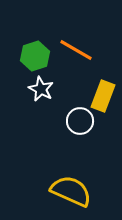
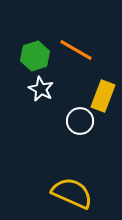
yellow semicircle: moved 1 px right, 2 px down
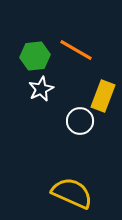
green hexagon: rotated 12 degrees clockwise
white star: rotated 20 degrees clockwise
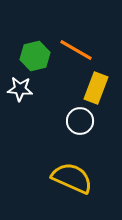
green hexagon: rotated 8 degrees counterclockwise
white star: moved 21 px left; rotated 30 degrees clockwise
yellow rectangle: moved 7 px left, 8 px up
yellow semicircle: moved 15 px up
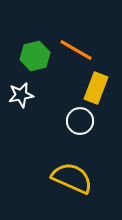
white star: moved 1 px right, 6 px down; rotated 15 degrees counterclockwise
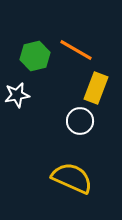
white star: moved 4 px left
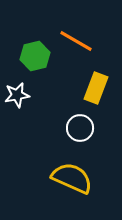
orange line: moved 9 px up
white circle: moved 7 px down
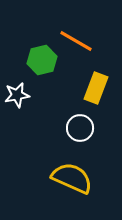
green hexagon: moved 7 px right, 4 px down
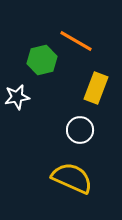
white star: moved 2 px down
white circle: moved 2 px down
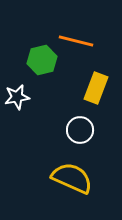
orange line: rotated 16 degrees counterclockwise
